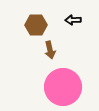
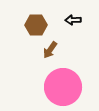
brown arrow: rotated 48 degrees clockwise
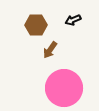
black arrow: rotated 21 degrees counterclockwise
pink circle: moved 1 px right, 1 px down
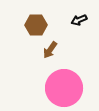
black arrow: moved 6 px right
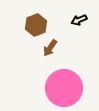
brown hexagon: rotated 20 degrees counterclockwise
brown arrow: moved 2 px up
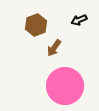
brown arrow: moved 4 px right
pink circle: moved 1 px right, 2 px up
